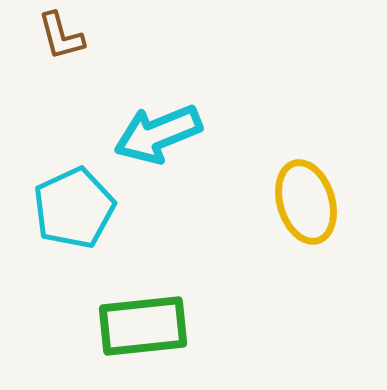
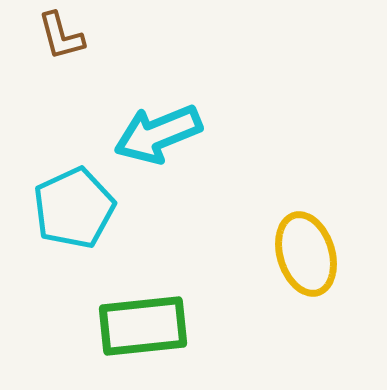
yellow ellipse: moved 52 px down
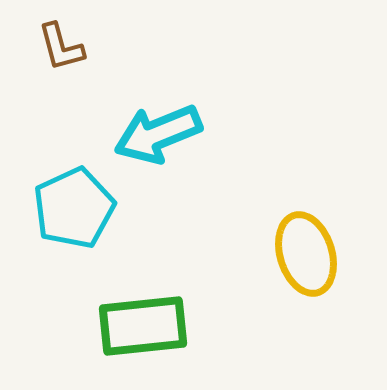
brown L-shape: moved 11 px down
